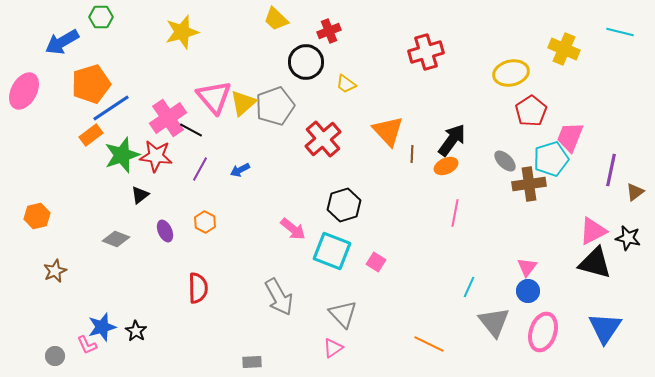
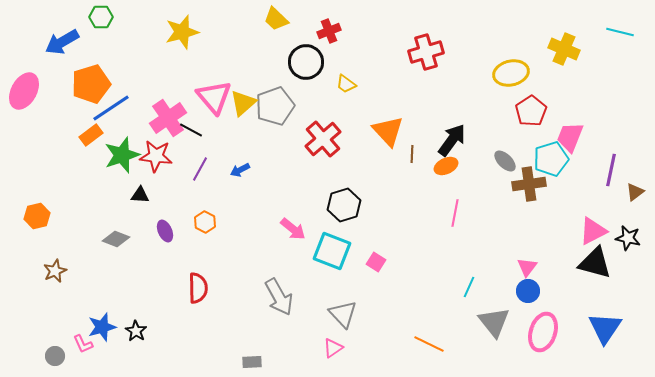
black triangle at (140, 195): rotated 42 degrees clockwise
pink L-shape at (87, 345): moved 4 px left, 1 px up
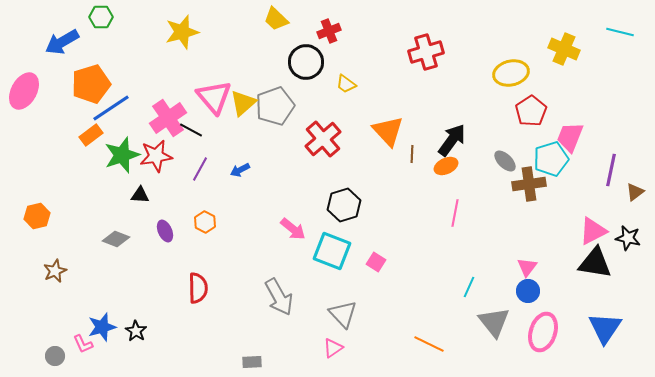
red star at (156, 156): rotated 16 degrees counterclockwise
black triangle at (595, 263): rotated 6 degrees counterclockwise
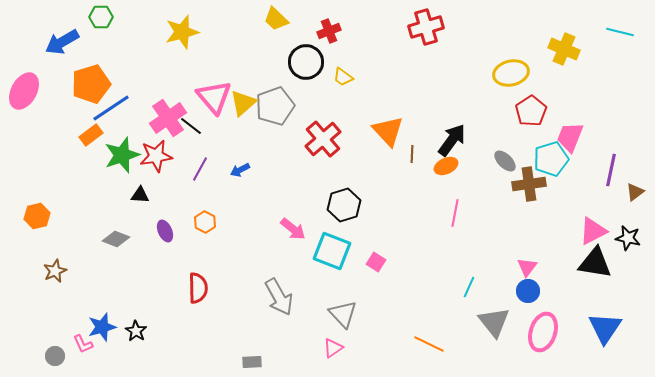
red cross at (426, 52): moved 25 px up
yellow trapezoid at (346, 84): moved 3 px left, 7 px up
black line at (191, 130): moved 4 px up; rotated 10 degrees clockwise
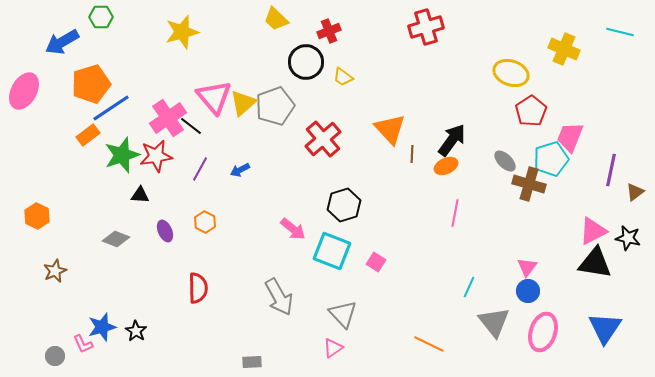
yellow ellipse at (511, 73): rotated 32 degrees clockwise
orange triangle at (388, 131): moved 2 px right, 2 px up
orange rectangle at (91, 135): moved 3 px left
brown cross at (529, 184): rotated 24 degrees clockwise
orange hexagon at (37, 216): rotated 20 degrees counterclockwise
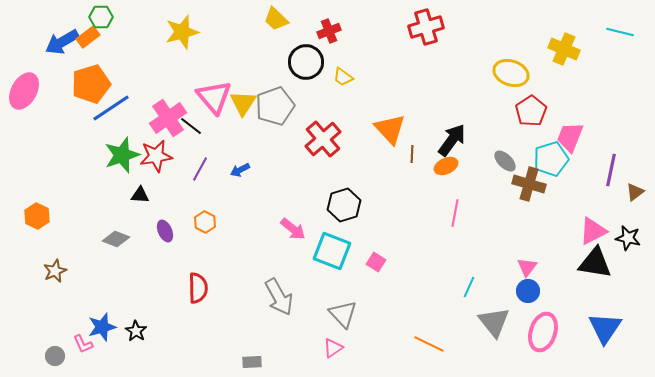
yellow triangle at (243, 103): rotated 16 degrees counterclockwise
orange rectangle at (88, 135): moved 98 px up
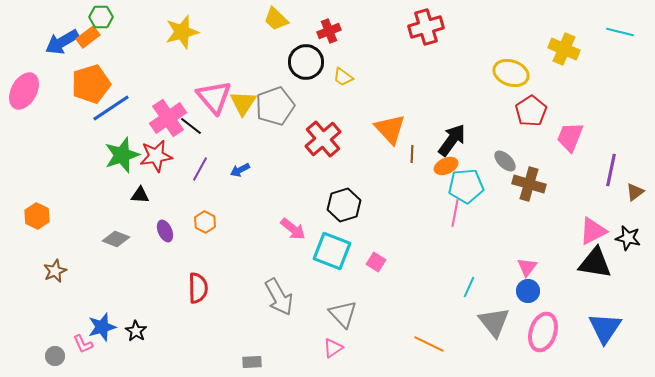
cyan pentagon at (551, 159): moved 85 px left, 27 px down; rotated 12 degrees clockwise
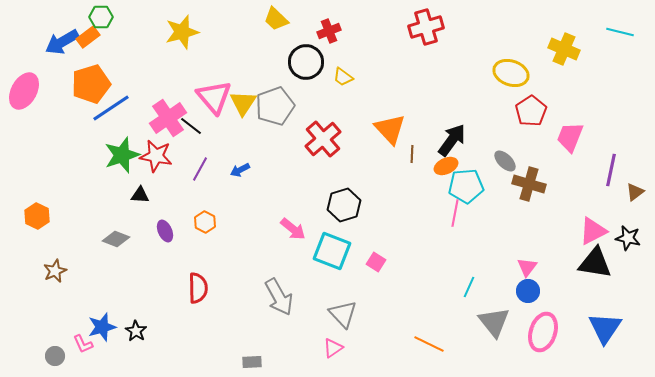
red star at (156, 156): rotated 20 degrees clockwise
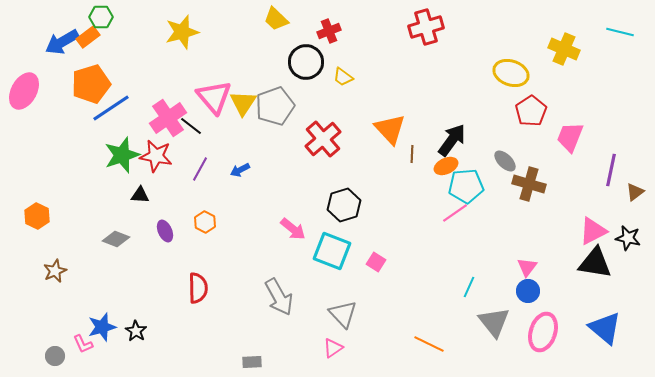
pink line at (455, 213): rotated 44 degrees clockwise
blue triangle at (605, 328): rotated 24 degrees counterclockwise
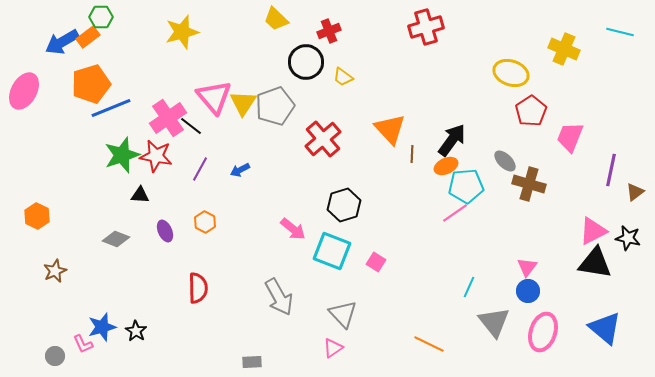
blue line at (111, 108): rotated 12 degrees clockwise
